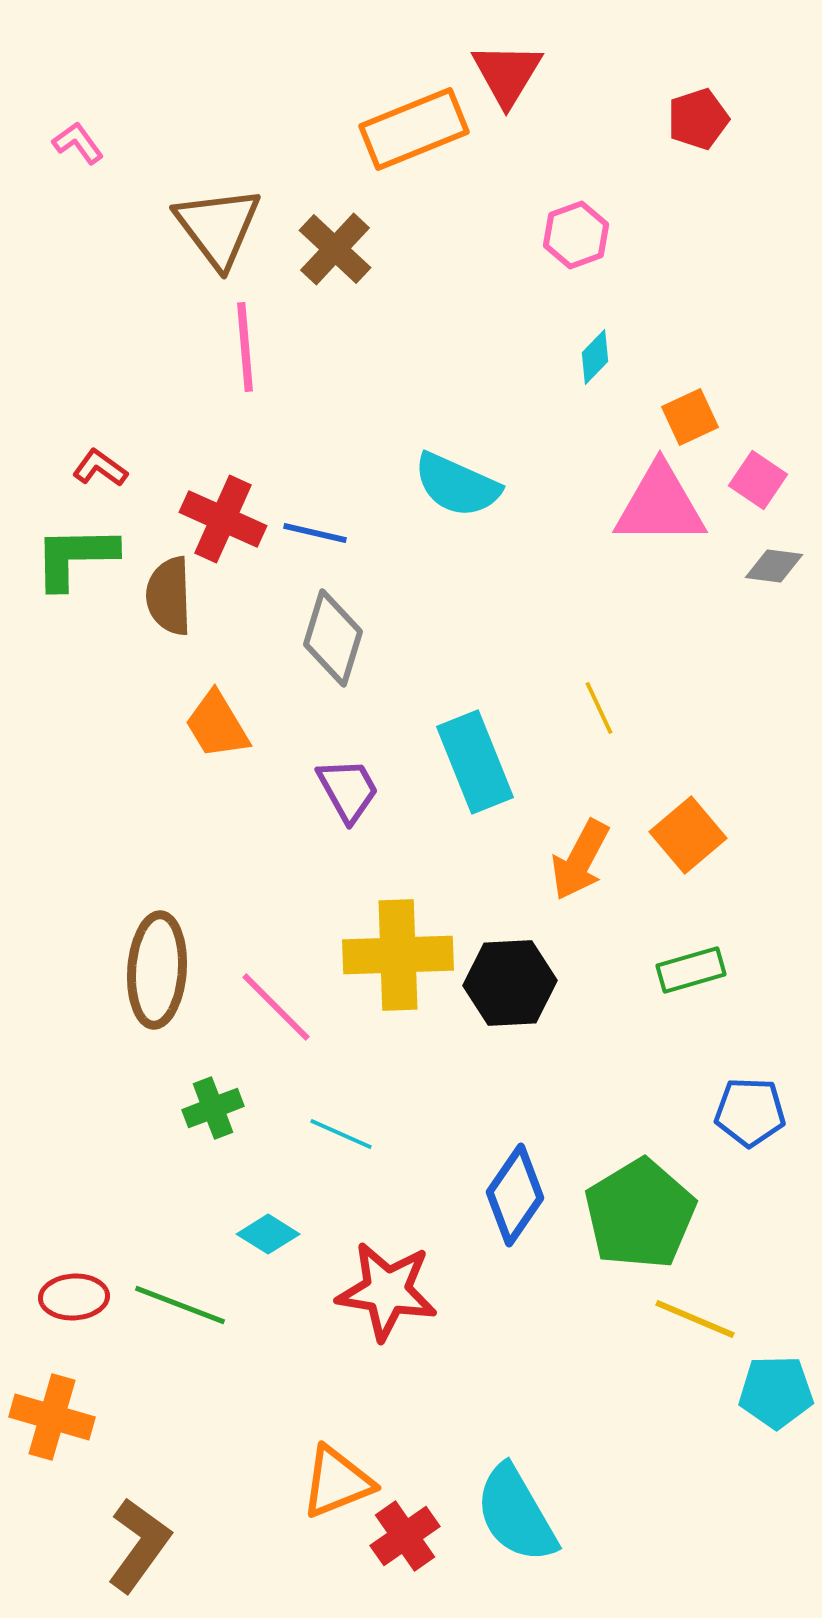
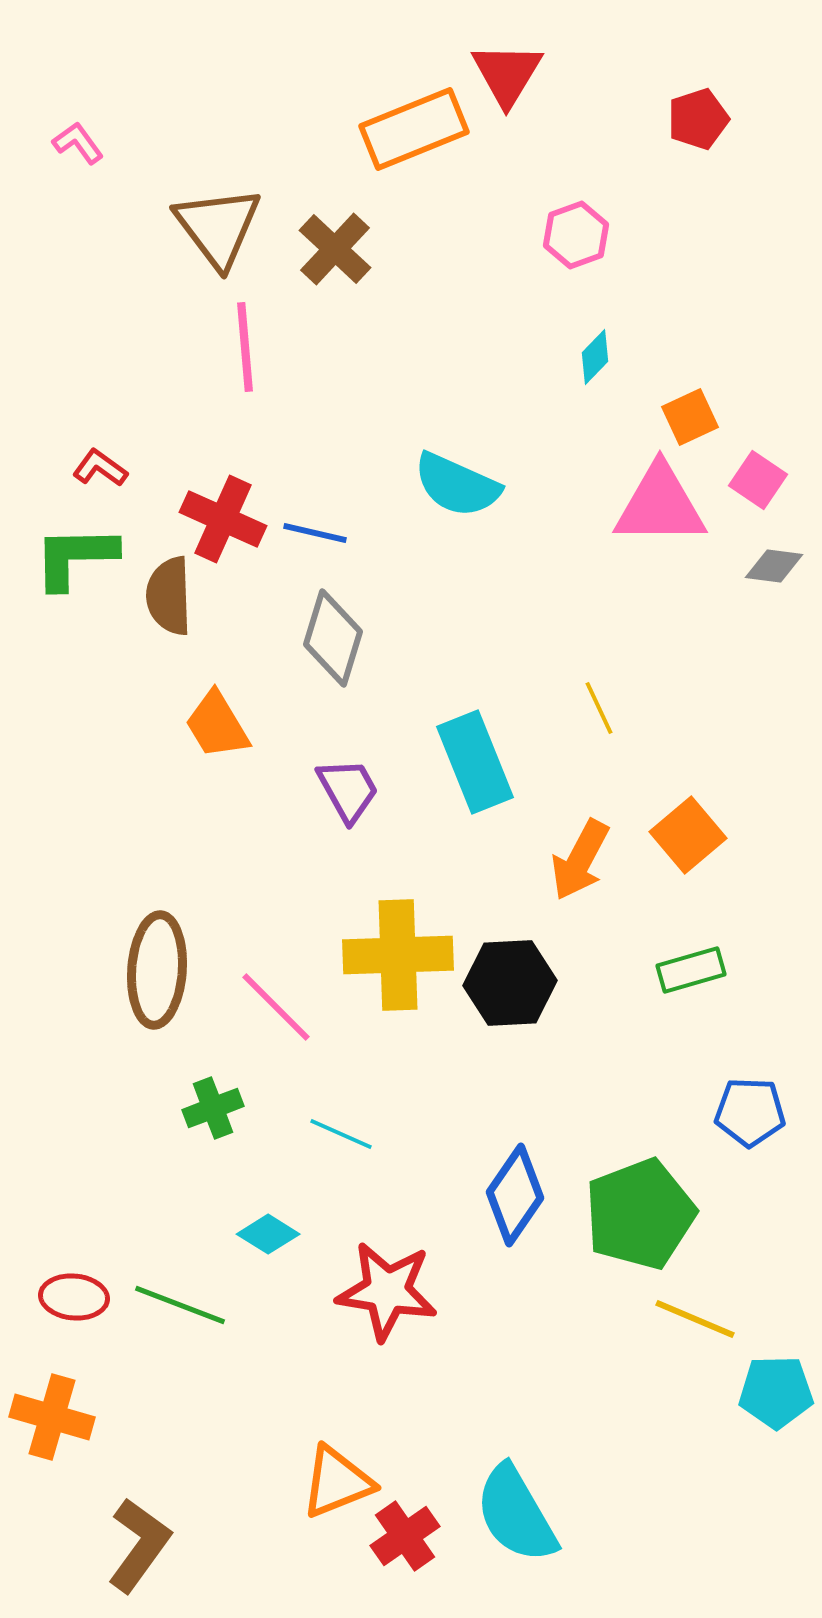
green pentagon at (640, 1214): rotated 10 degrees clockwise
red ellipse at (74, 1297): rotated 8 degrees clockwise
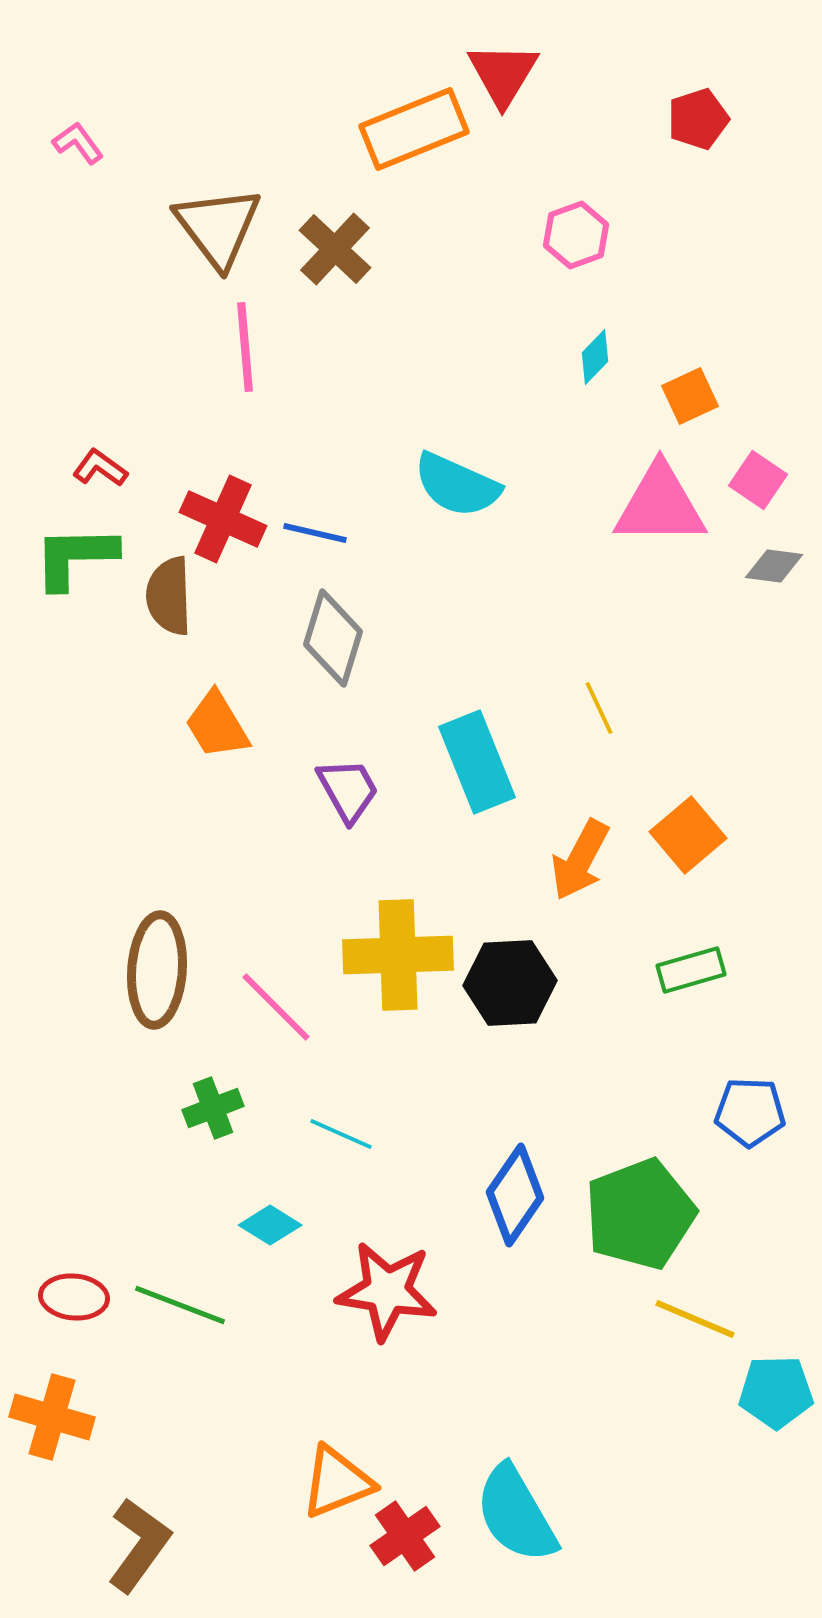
red triangle at (507, 74): moved 4 px left
orange square at (690, 417): moved 21 px up
cyan rectangle at (475, 762): moved 2 px right
cyan diamond at (268, 1234): moved 2 px right, 9 px up
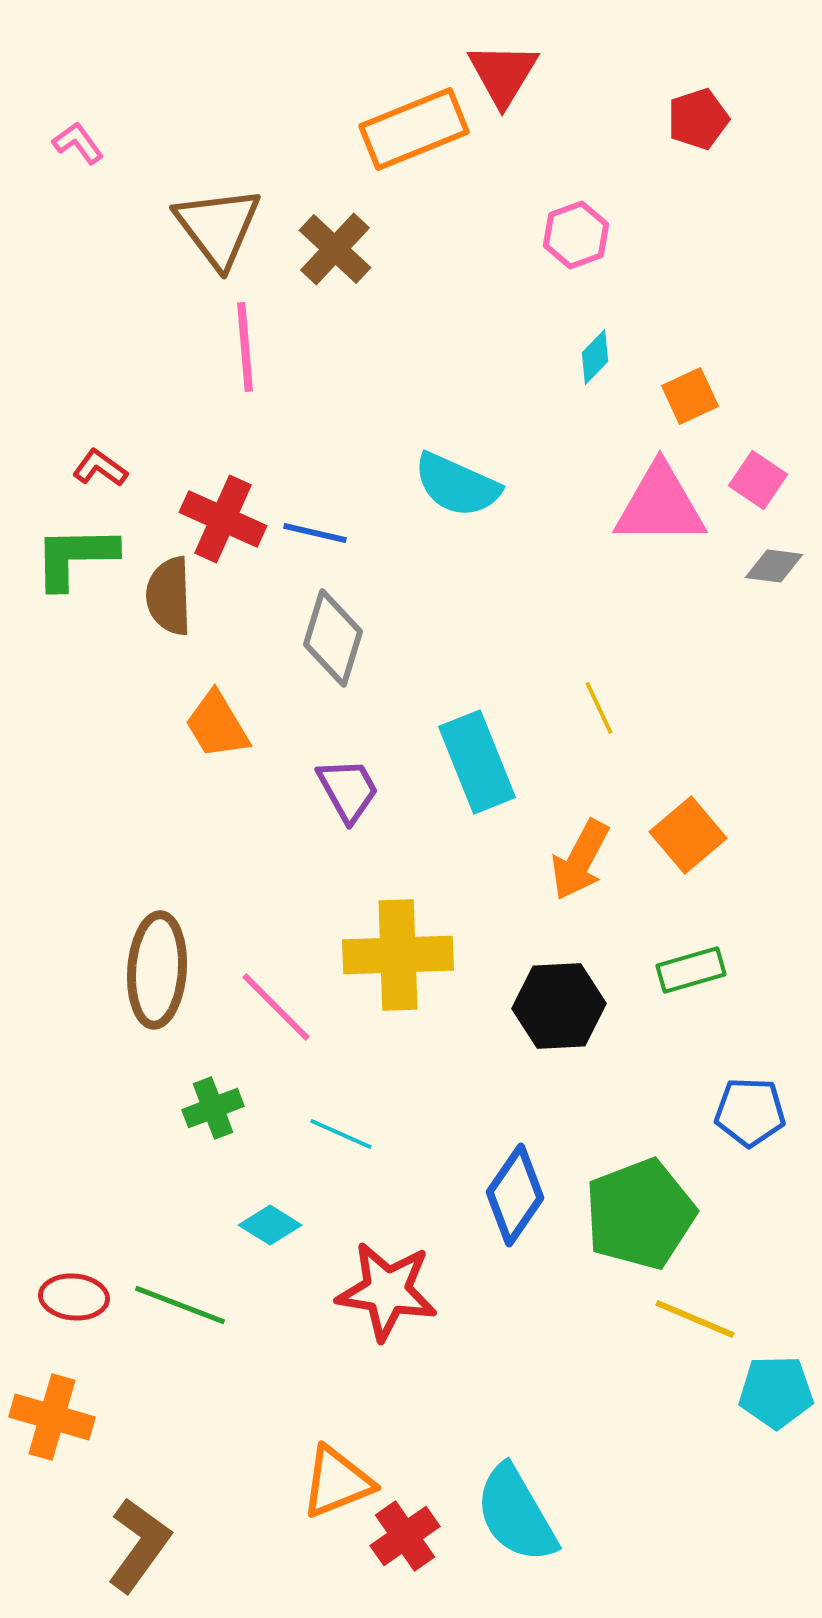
black hexagon at (510, 983): moved 49 px right, 23 px down
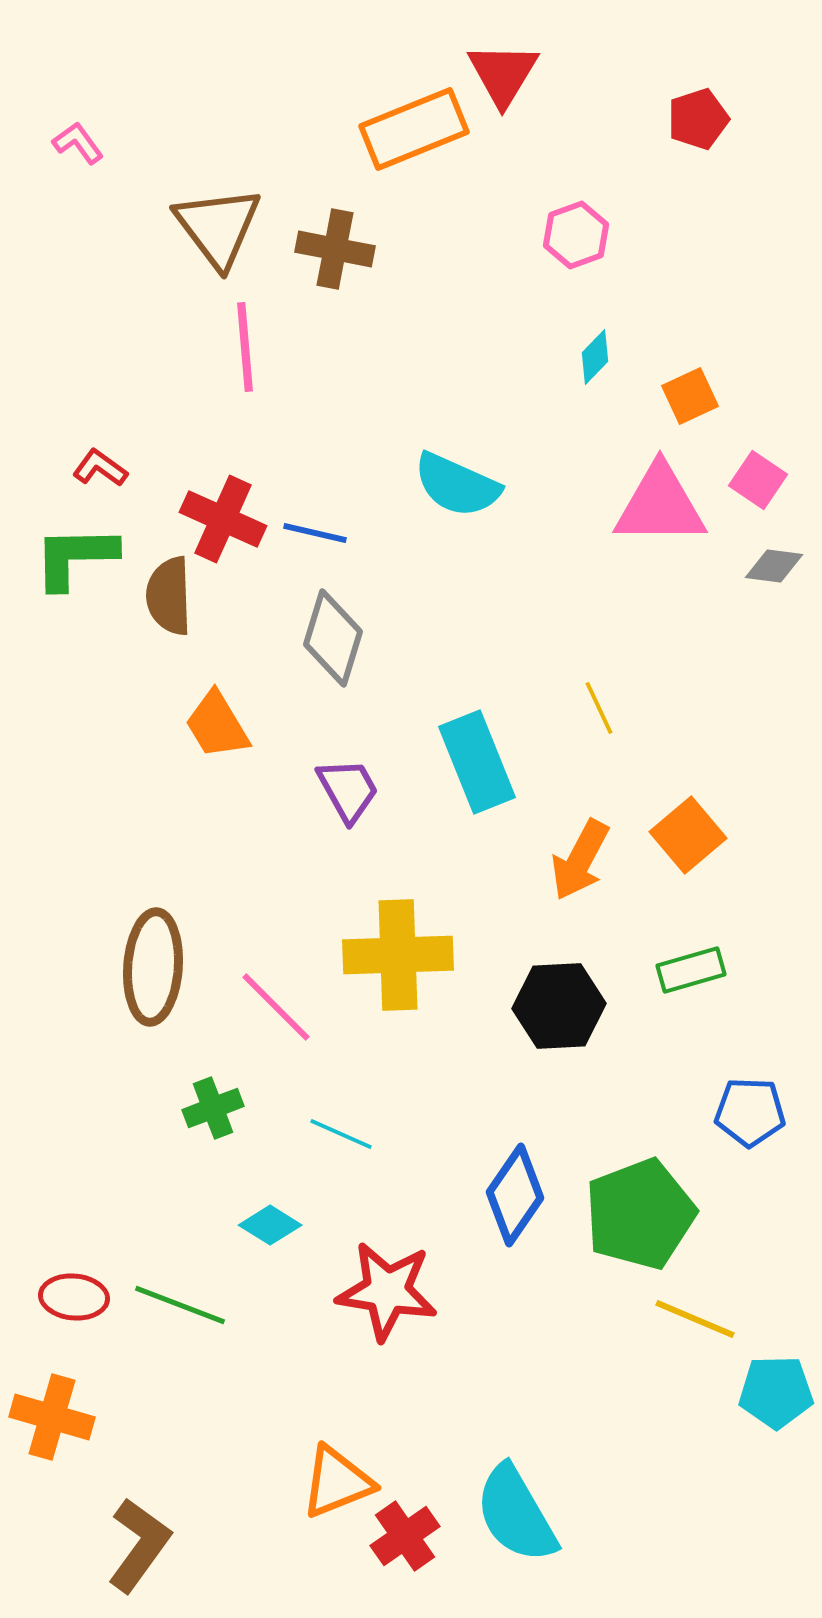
brown cross at (335, 249): rotated 32 degrees counterclockwise
brown ellipse at (157, 970): moved 4 px left, 3 px up
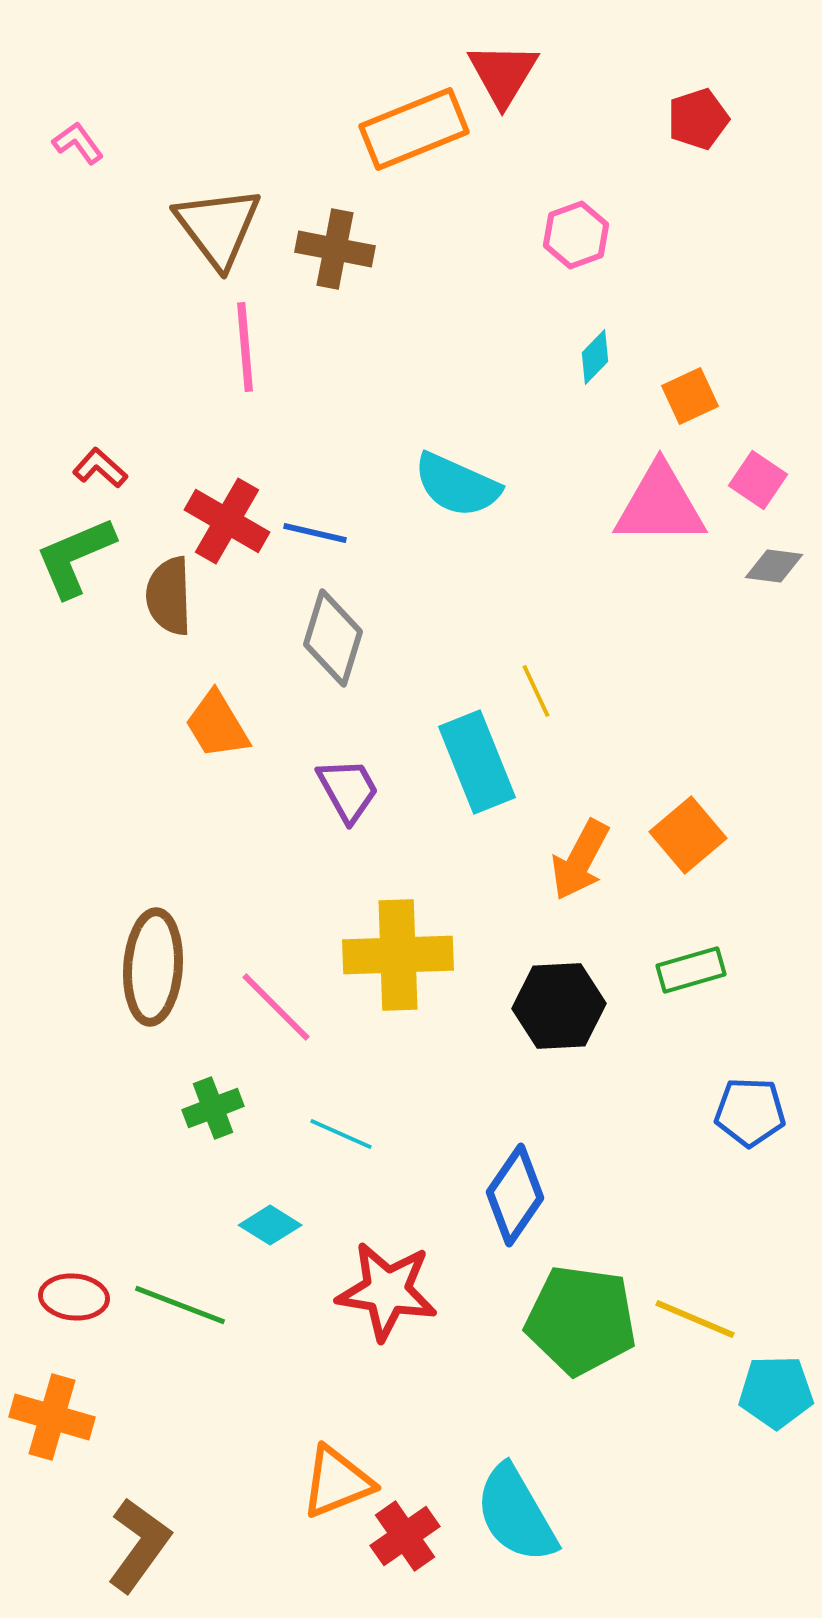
red L-shape at (100, 468): rotated 6 degrees clockwise
red cross at (223, 519): moved 4 px right, 2 px down; rotated 6 degrees clockwise
green L-shape at (75, 557): rotated 22 degrees counterclockwise
yellow line at (599, 708): moved 63 px left, 17 px up
green pentagon at (640, 1214): moved 59 px left, 106 px down; rotated 29 degrees clockwise
